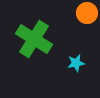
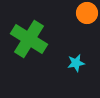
green cross: moved 5 px left
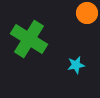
cyan star: moved 2 px down
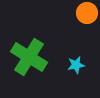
green cross: moved 18 px down
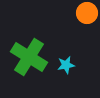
cyan star: moved 10 px left
